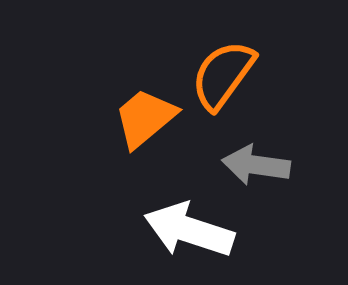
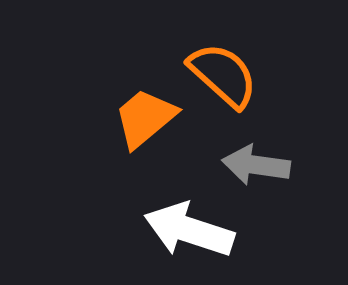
orange semicircle: rotated 96 degrees clockwise
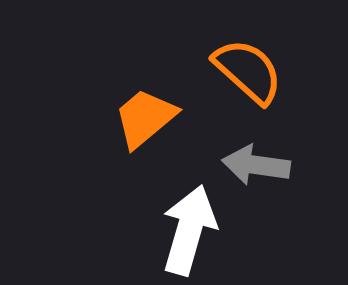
orange semicircle: moved 25 px right, 4 px up
white arrow: rotated 88 degrees clockwise
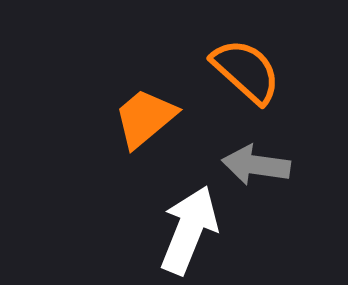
orange semicircle: moved 2 px left
white arrow: rotated 6 degrees clockwise
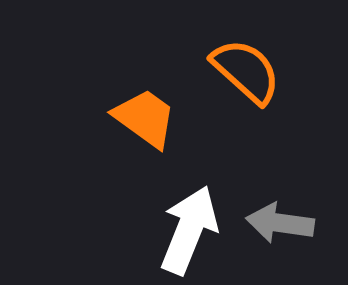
orange trapezoid: rotated 76 degrees clockwise
gray arrow: moved 24 px right, 58 px down
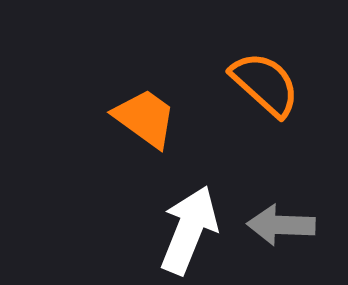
orange semicircle: moved 19 px right, 13 px down
gray arrow: moved 1 px right, 2 px down; rotated 6 degrees counterclockwise
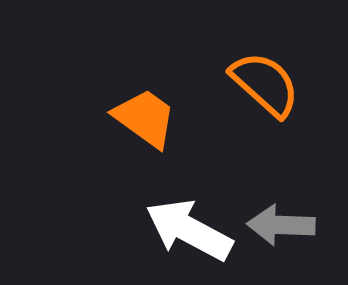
white arrow: rotated 84 degrees counterclockwise
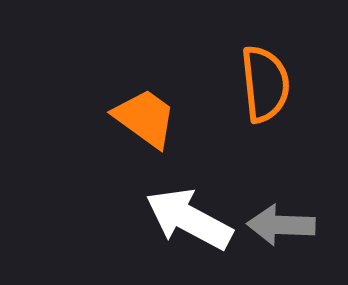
orange semicircle: rotated 42 degrees clockwise
white arrow: moved 11 px up
